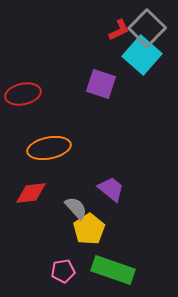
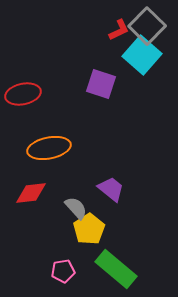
gray square: moved 2 px up
green rectangle: moved 3 px right, 1 px up; rotated 21 degrees clockwise
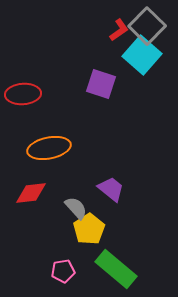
red L-shape: rotated 10 degrees counterclockwise
red ellipse: rotated 8 degrees clockwise
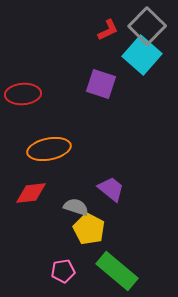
red L-shape: moved 11 px left; rotated 10 degrees clockwise
orange ellipse: moved 1 px down
gray semicircle: moved 1 px up; rotated 30 degrees counterclockwise
yellow pentagon: rotated 12 degrees counterclockwise
green rectangle: moved 1 px right, 2 px down
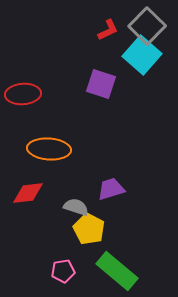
orange ellipse: rotated 15 degrees clockwise
purple trapezoid: rotated 56 degrees counterclockwise
red diamond: moved 3 px left
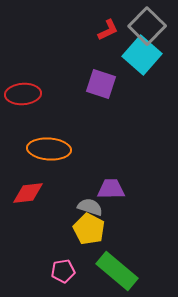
purple trapezoid: rotated 16 degrees clockwise
gray semicircle: moved 14 px right
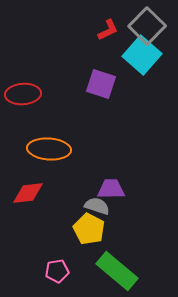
gray semicircle: moved 7 px right, 1 px up
pink pentagon: moved 6 px left
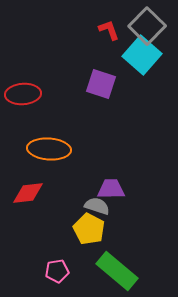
red L-shape: moved 1 px right; rotated 85 degrees counterclockwise
